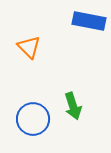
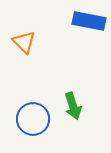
orange triangle: moved 5 px left, 5 px up
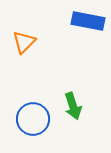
blue rectangle: moved 1 px left
orange triangle: rotated 30 degrees clockwise
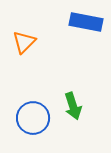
blue rectangle: moved 2 px left, 1 px down
blue circle: moved 1 px up
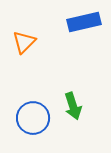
blue rectangle: moved 2 px left; rotated 24 degrees counterclockwise
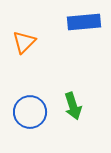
blue rectangle: rotated 8 degrees clockwise
blue circle: moved 3 px left, 6 px up
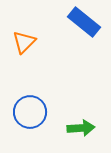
blue rectangle: rotated 44 degrees clockwise
green arrow: moved 8 px right, 22 px down; rotated 76 degrees counterclockwise
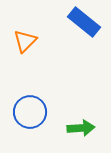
orange triangle: moved 1 px right, 1 px up
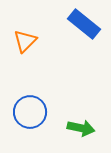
blue rectangle: moved 2 px down
green arrow: rotated 16 degrees clockwise
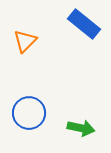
blue circle: moved 1 px left, 1 px down
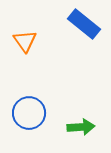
orange triangle: rotated 20 degrees counterclockwise
green arrow: moved 1 px up; rotated 16 degrees counterclockwise
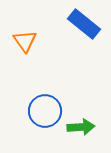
blue circle: moved 16 px right, 2 px up
